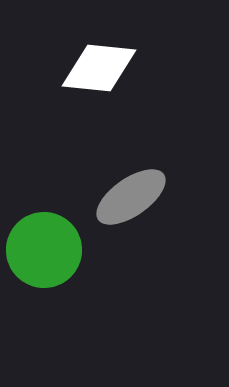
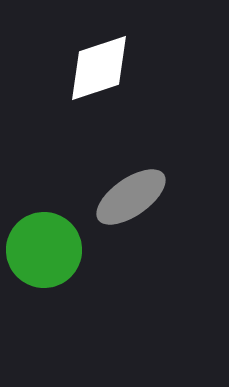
white diamond: rotated 24 degrees counterclockwise
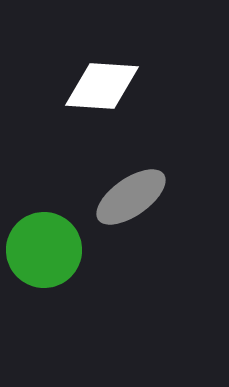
white diamond: moved 3 px right, 18 px down; rotated 22 degrees clockwise
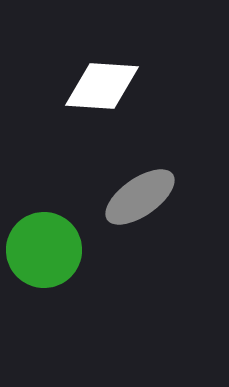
gray ellipse: moved 9 px right
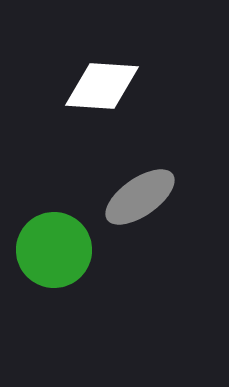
green circle: moved 10 px right
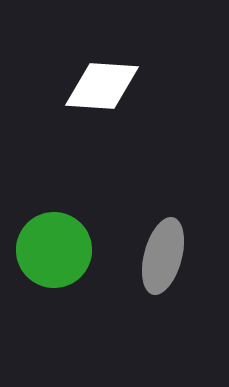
gray ellipse: moved 23 px right, 59 px down; rotated 40 degrees counterclockwise
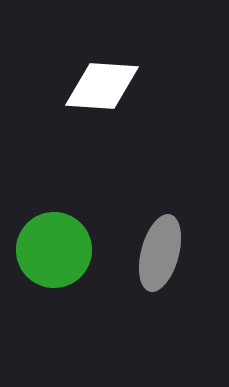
gray ellipse: moved 3 px left, 3 px up
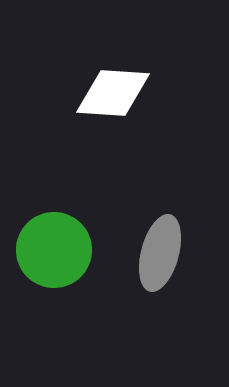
white diamond: moved 11 px right, 7 px down
